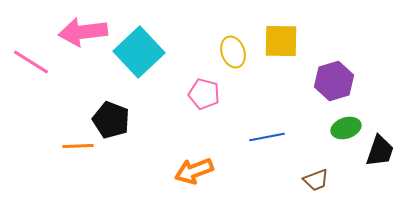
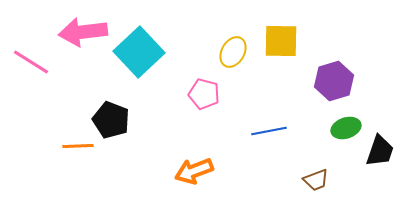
yellow ellipse: rotated 48 degrees clockwise
blue line: moved 2 px right, 6 px up
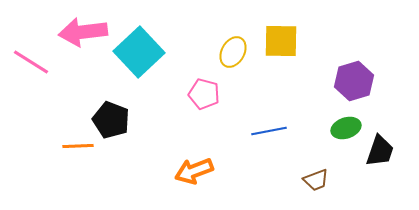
purple hexagon: moved 20 px right
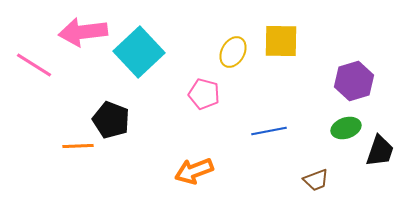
pink line: moved 3 px right, 3 px down
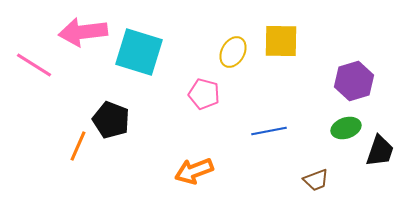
cyan square: rotated 30 degrees counterclockwise
orange line: rotated 64 degrees counterclockwise
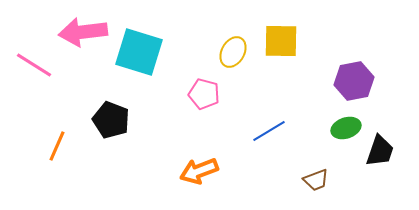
purple hexagon: rotated 6 degrees clockwise
blue line: rotated 20 degrees counterclockwise
orange line: moved 21 px left
orange arrow: moved 5 px right
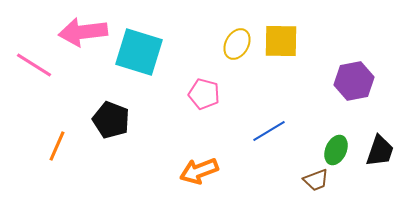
yellow ellipse: moved 4 px right, 8 px up
green ellipse: moved 10 px left, 22 px down; rotated 48 degrees counterclockwise
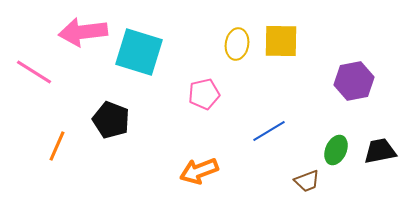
yellow ellipse: rotated 20 degrees counterclockwise
pink line: moved 7 px down
pink pentagon: rotated 28 degrees counterclockwise
black trapezoid: rotated 120 degrees counterclockwise
brown trapezoid: moved 9 px left, 1 px down
